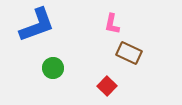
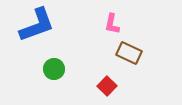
green circle: moved 1 px right, 1 px down
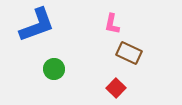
red square: moved 9 px right, 2 px down
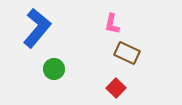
blue L-shape: moved 3 px down; rotated 30 degrees counterclockwise
brown rectangle: moved 2 px left
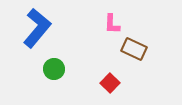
pink L-shape: rotated 10 degrees counterclockwise
brown rectangle: moved 7 px right, 4 px up
red square: moved 6 px left, 5 px up
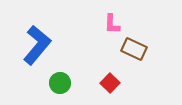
blue L-shape: moved 17 px down
green circle: moved 6 px right, 14 px down
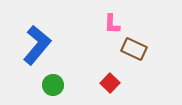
green circle: moved 7 px left, 2 px down
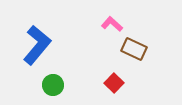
pink L-shape: rotated 130 degrees clockwise
red square: moved 4 px right
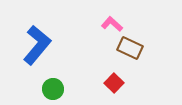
brown rectangle: moved 4 px left, 1 px up
green circle: moved 4 px down
